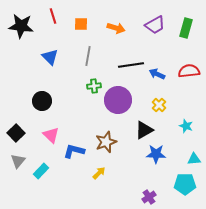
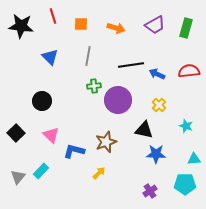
black triangle: rotated 42 degrees clockwise
gray triangle: moved 16 px down
purple cross: moved 1 px right, 6 px up
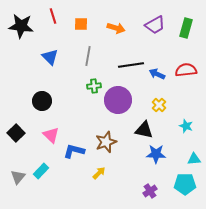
red semicircle: moved 3 px left, 1 px up
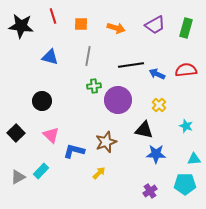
blue triangle: rotated 30 degrees counterclockwise
gray triangle: rotated 21 degrees clockwise
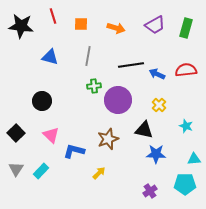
brown star: moved 2 px right, 3 px up
gray triangle: moved 2 px left, 8 px up; rotated 28 degrees counterclockwise
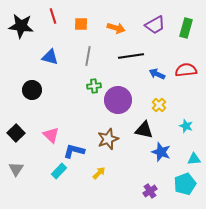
black line: moved 9 px up
black circle: moved 10 px left, 11 px up
blue star: moved 5 px right, 2 px up; rotated 18 degrees clockwise
cyan rectangle: moved 18 px right
cyan pentagon: rotated 20 degrees counterclockwise
